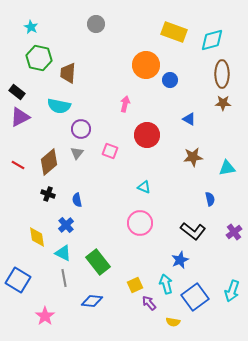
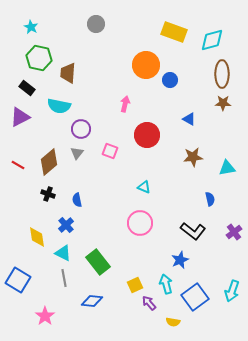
black rectangle at (17, 92): moved 10 px right, 4 px up
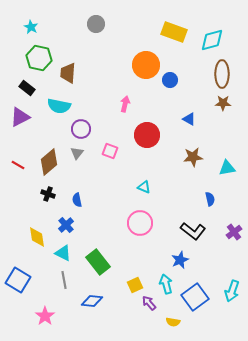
gray line at (64, 278): moved 2 px down
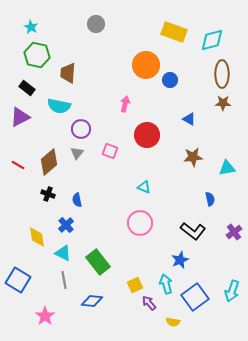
green hexagon at (39, 58): moved 2 px left, 3 px up
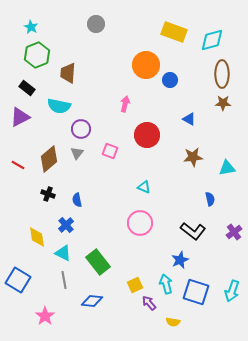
green hexagon at (37, 55): rotated 25 degrees clockwise
brown diamond at (49, 162): moved 3 px up
blue square at (195, 297): moved 1 px right, 5 px up; rotated 36 degrees counterclockwise
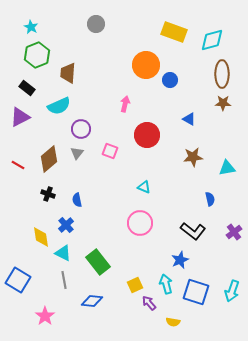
cyan semicircle at (59, 106): rotated 35 degrees counterclockwise
yellow diamond at (37, 237): moved 4 px right
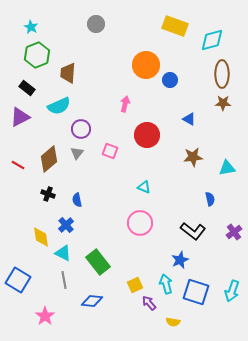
yellow rectangle at (174, 32): moved 1 px right, 6 px up
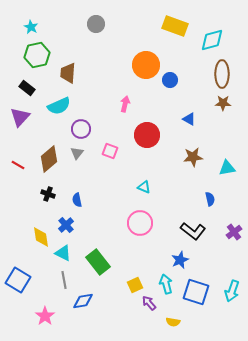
green hexagon at (37, 55): rotated 10 degrees clockwise
purple triangle at (20, 117): rotated 20 degrees counterclockwise
blue diamond at (92, 301): moved 9 px left; rotated 15 degrees counterclockwise
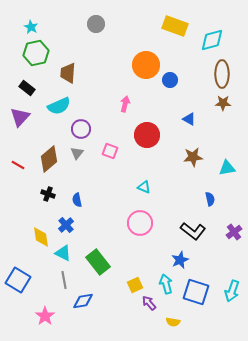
green hexagon at (37, 55): moved 1 px left, 2 px up
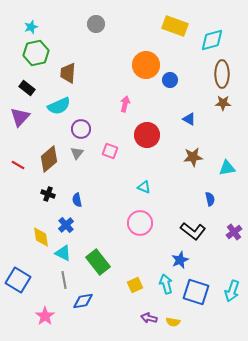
cyan star at (31, 27): rotated 24 degrees clockwise
purple arrow at (149, 303): moved 15 px down; rotated 35 degrees counterclockwise
